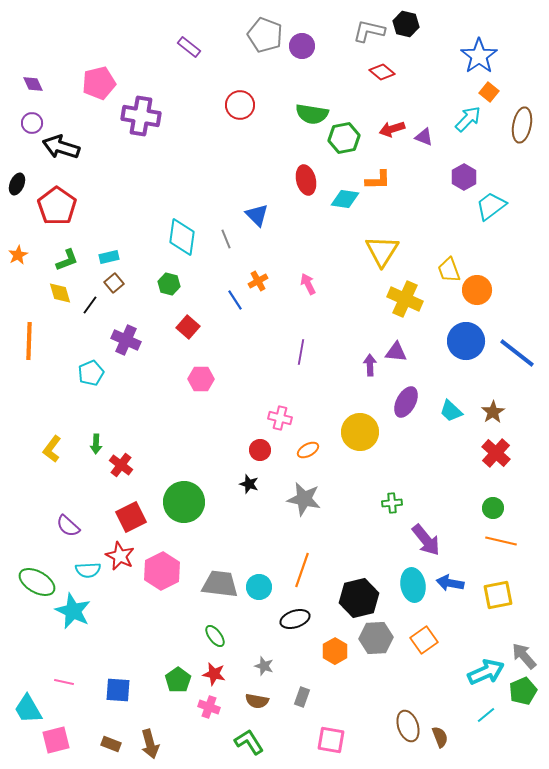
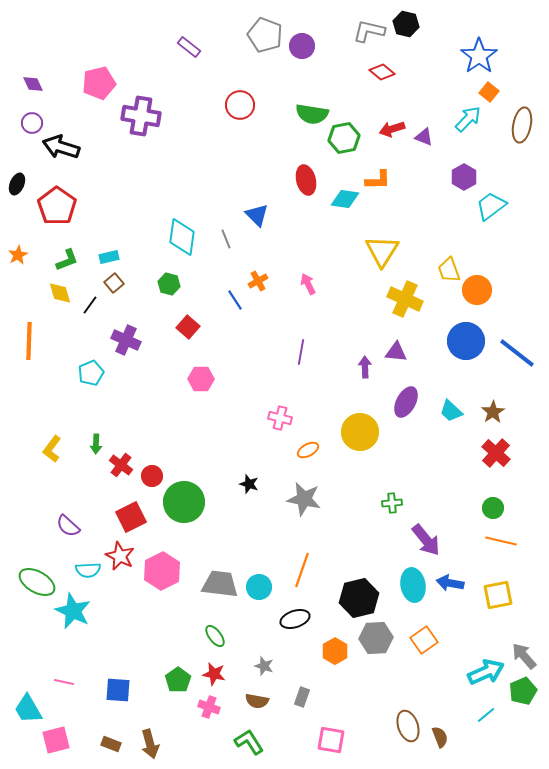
purple arrow at (370, 365): moved 5 px left, 2 px down
red circle at (260, 450): moved 108 px left, 26 px down
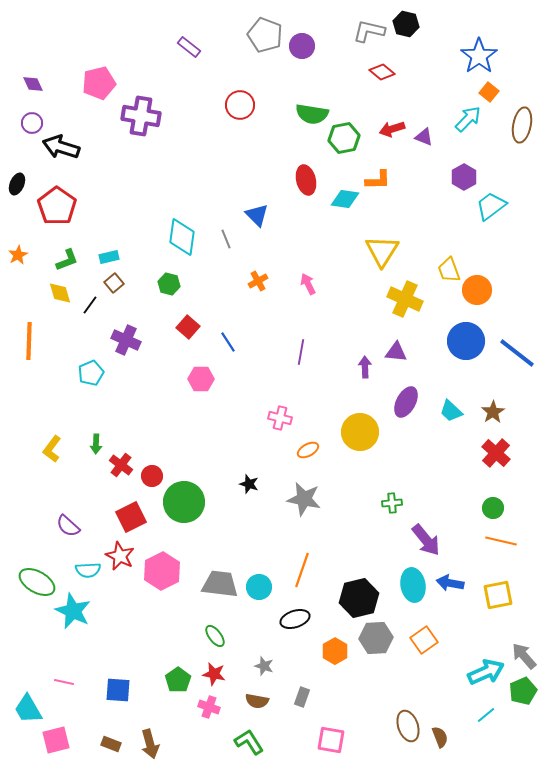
blue line at (235, 300): moved 7 px left, 42 px down
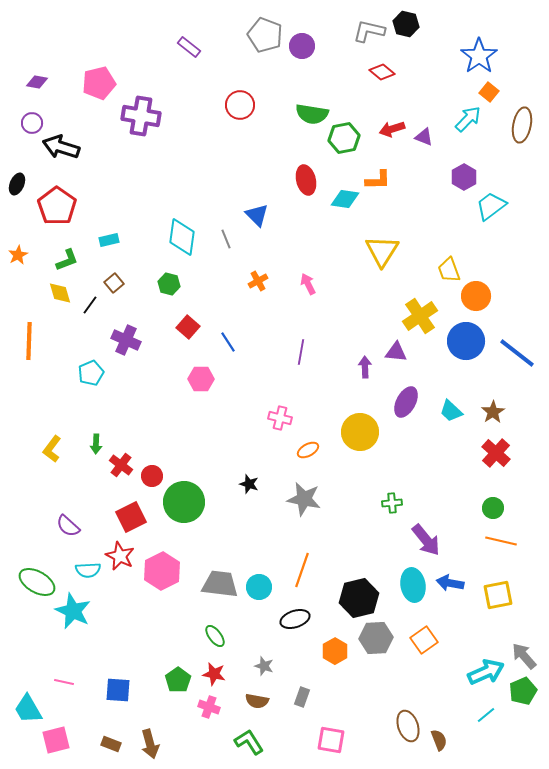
purple diamond at (33, 84): moved 4 px right, 2 px up; rotated 55 degrees counterclockwise
cyan rectangle at (109, 257): moved 17 px up
orange circle at (477, 290): moved 1 px left, 6 px down
yellow cross at (405, 299): moved 15 px right, 17 px down; rotated 32 degrees clockwise
brown semicircle at (440, 737): moved 1 px left, 3 px down
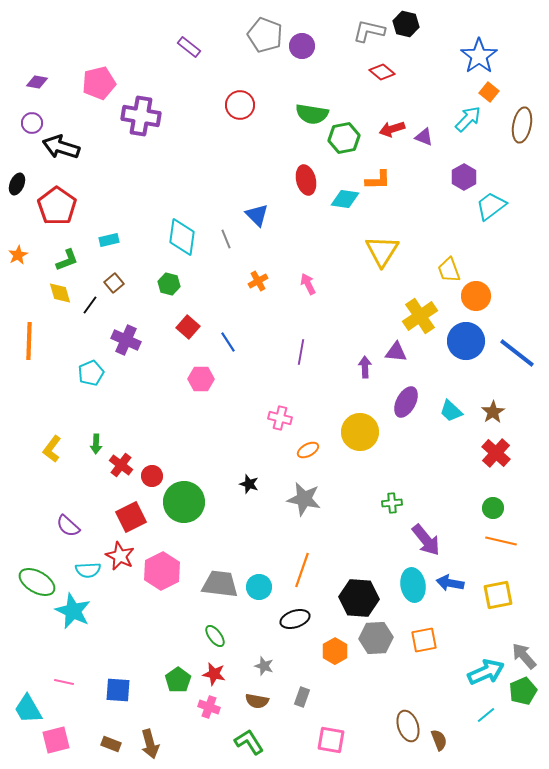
black hexagon at (359, 598): rotated 18 degrees clockwise
orange square at (424, 640): rotated 24 degrees clockwise
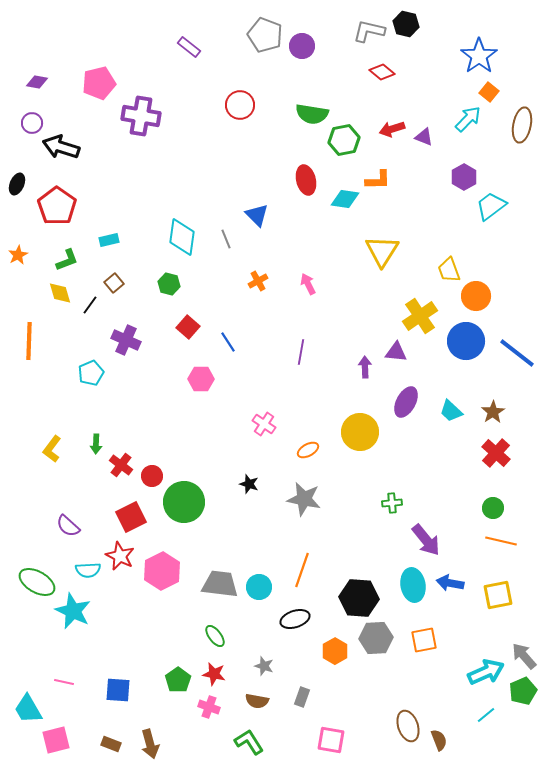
green hexagon at (344, 138): moved 2 px down
pink cross at (280, 418): moved 16 px left, 6 px down; rotated 20 degrees clockwise
